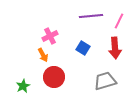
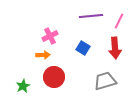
orange arrow: rotated 64 degrees counterclockwise
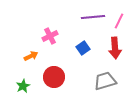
purple line: moved 2 px right, 1 px down
blue square: rotated 24 degrees clockwise
orange arrow: moved 12 px left, 1 px down; rotated 24 degrees counterclockwise
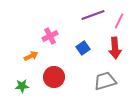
purple line: moved 2 px up; rotated 15 degrees counterclockwise
green star: moved 1 px left; rotated 24 degrees clockwise
